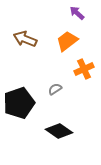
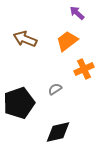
black diamond: moved 1 px left, 1 px down; rotated 48 degrees counterclockwise
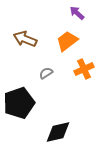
gray semicircle: moved 9 px left, 16 px up
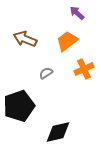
black pentagon: moved 3 px down
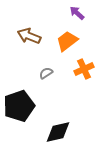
brown arrow: moved 4 px right, 3 px up
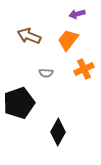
purple arrow: moved 1 px down; rotated 56 degrees counterclockwise
orange trapezoid: moved 1 px right, 1 px up; rotated 15 degrees counterclockwise
gray semicircle: rotated 144 degrees counterclockwise
black pentagon: moved 3 px up
black diamond: rotated 48 degrees counterclockwise
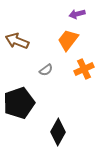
brown arrow: moved 12 px left, 5 px down
gray semicircle: moved 3 px up; rotated 40 degrees counterclockwise
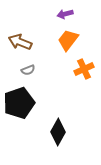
purple arrow: moved 12 px left
brown arrow: moved 3 px right, 1 px down
gray semicircle: moved 18 px left; rotated 16 degrees clockwise
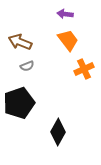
purple arrow: rotated 21 degrees clockwise
orange trapezoid: rotated 105 degrees clockwise
gray semicircle: moved 1 px left, 4 px up
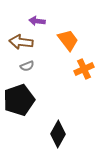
purple arrow: moved 28 px left, 7 px down
brown arrow: moved 1 px right; rotated 15 degrees counterclockwise
black pentagon: moved 3 px up
black diamond: moved 2 px down
